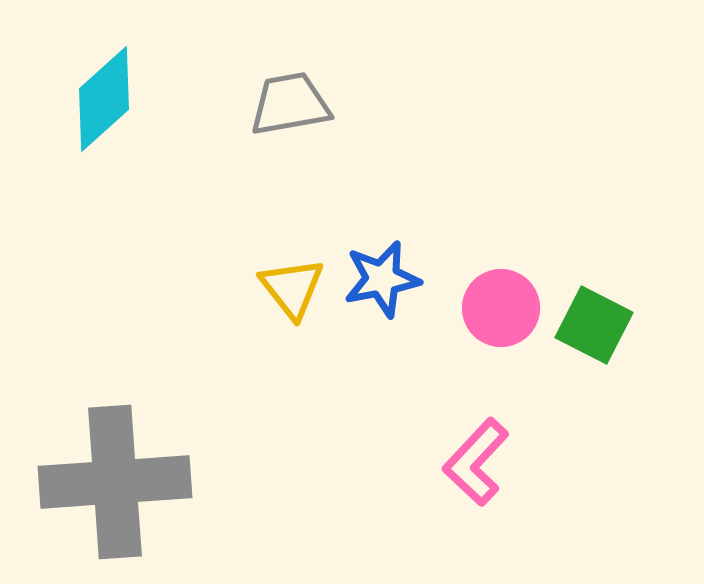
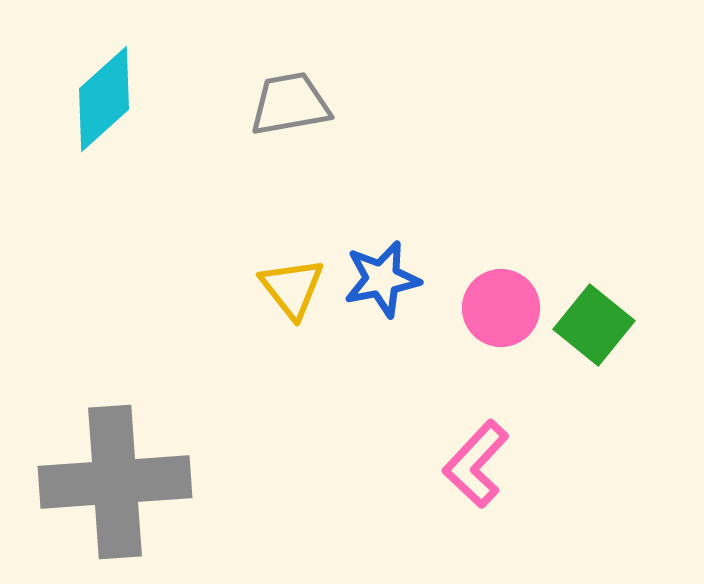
green square: rotated 12 degrees clockwise
pink L-shape: moved 2 px down
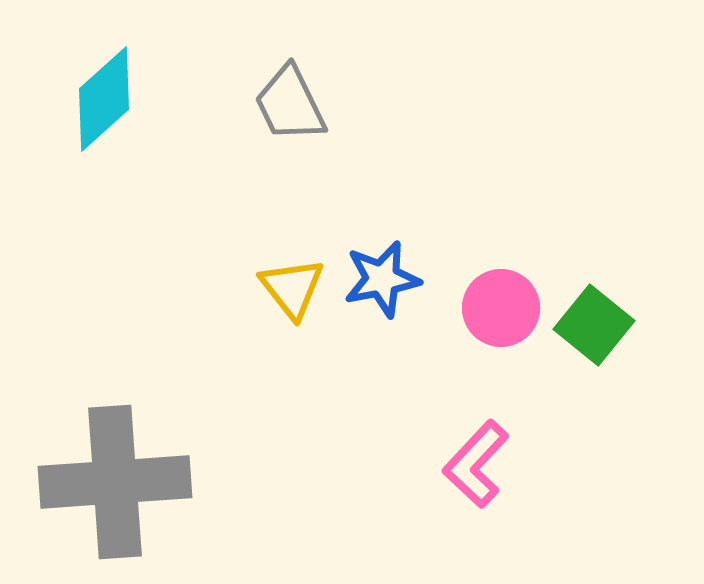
gray trapezoid: rotated 106 degrees counterclockwise
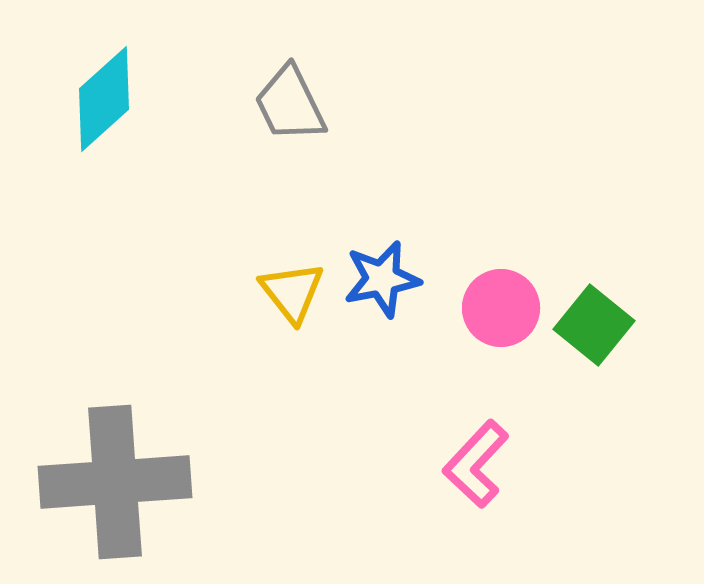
yellow triangle: moved 4 px down
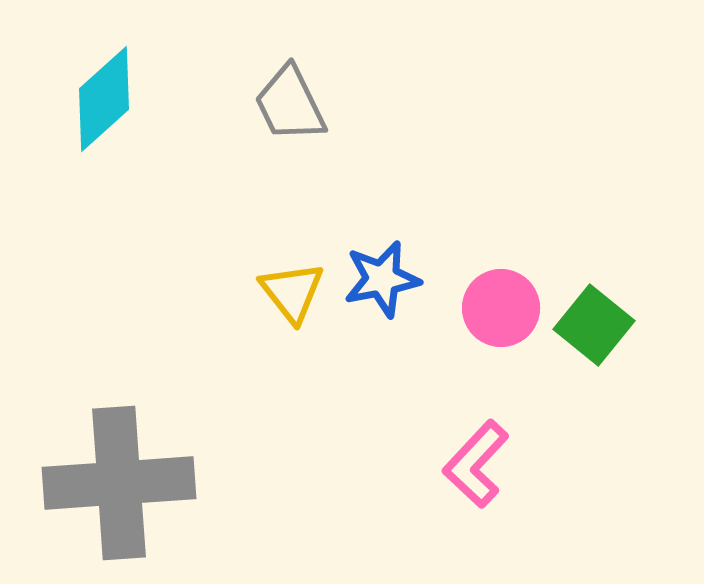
gray cross: moved 4 px right, 1 px down
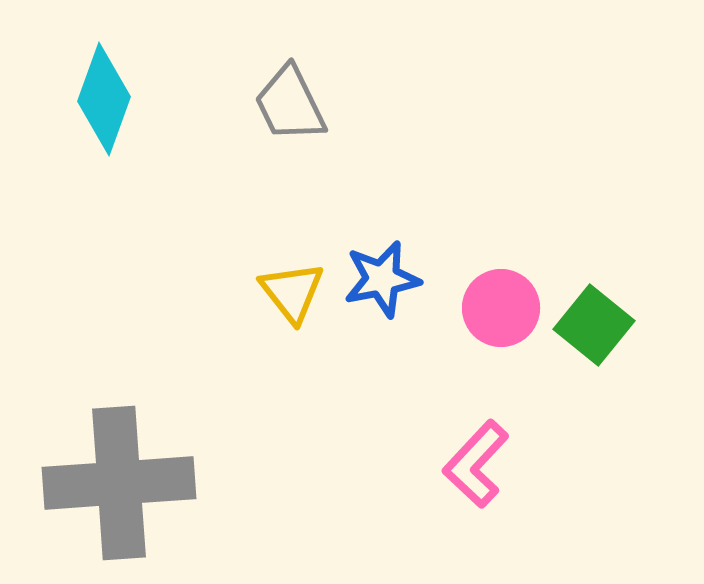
cyan diamond: rotated 28 degrees counterclockwise
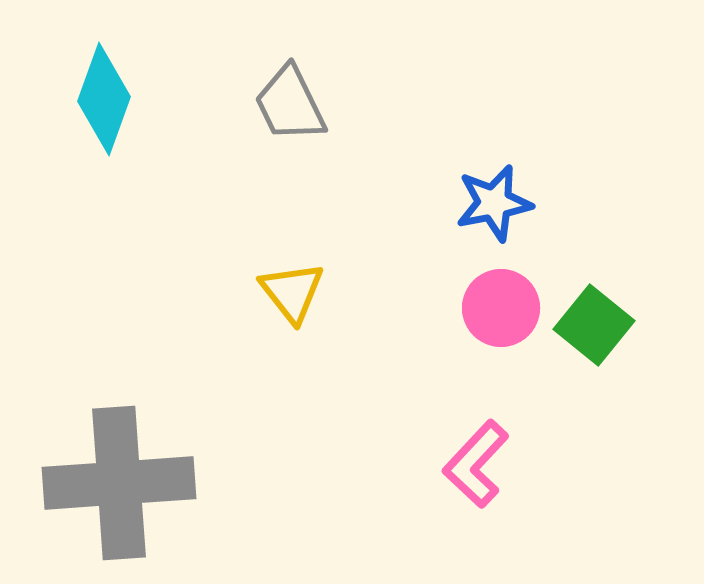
blue star: moved 112 px right, 76 px up
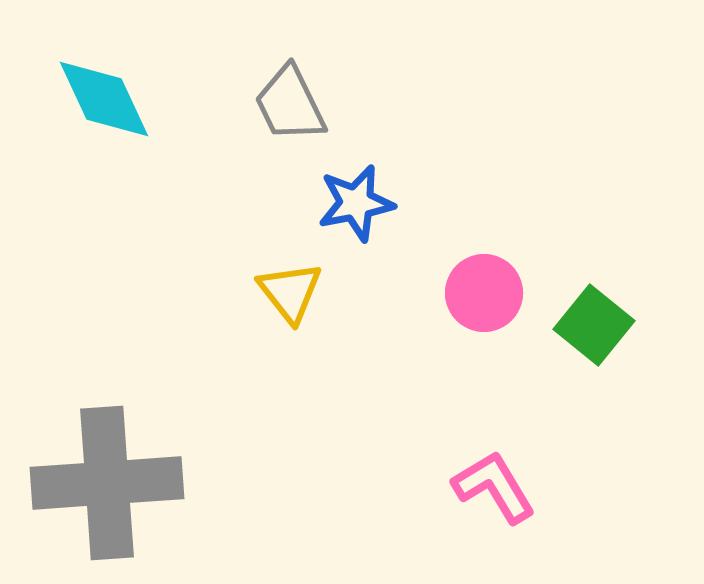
cyan diamond: rotated 45 degrees counterclockwise
blue star: moved 138 px left
yellow triangle: moved 2 px left
pink circle: moved 17 px left, 15 px up
pink L-shape: moved 18 px right, 23 px down; rotated 106 degrees clockwise
gray cross: moved 12 px left
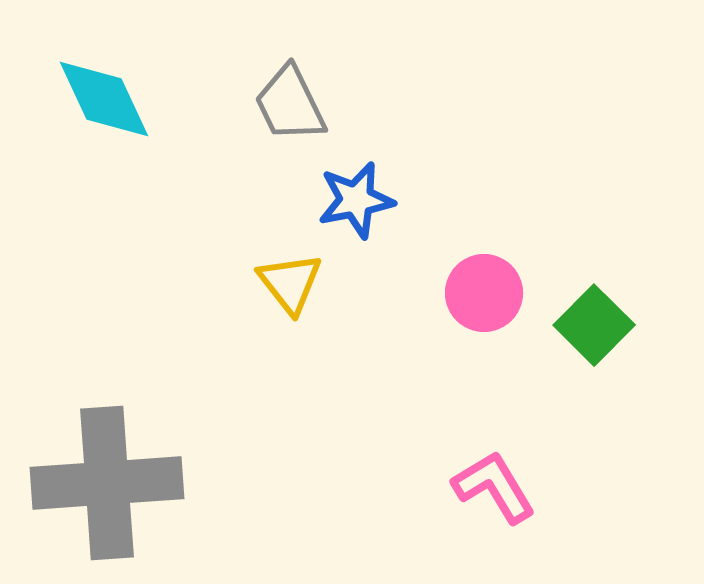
blue star: moved 3 px up
yellow triangle: moved 9 px up
green square: rotated 6 degrees clockwise
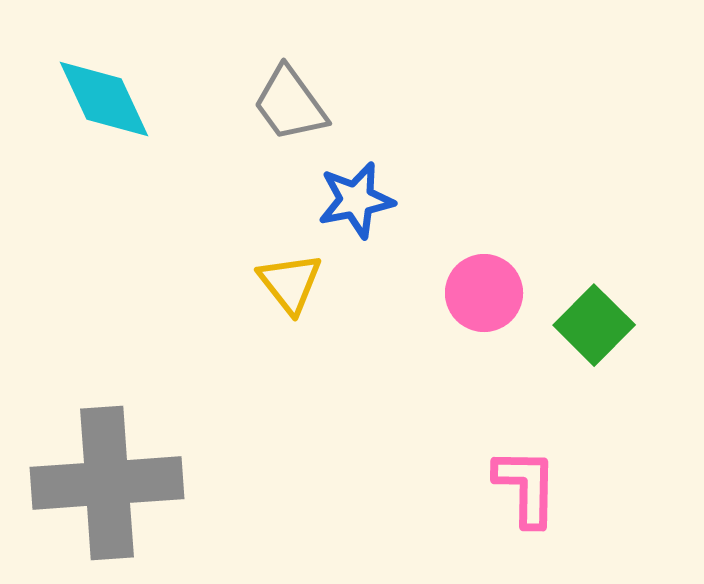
gray trapezoid: rotated 10 degrees counterclockwise
pink L-shape: moved 32 px right; rotated 32 degrees clockwise
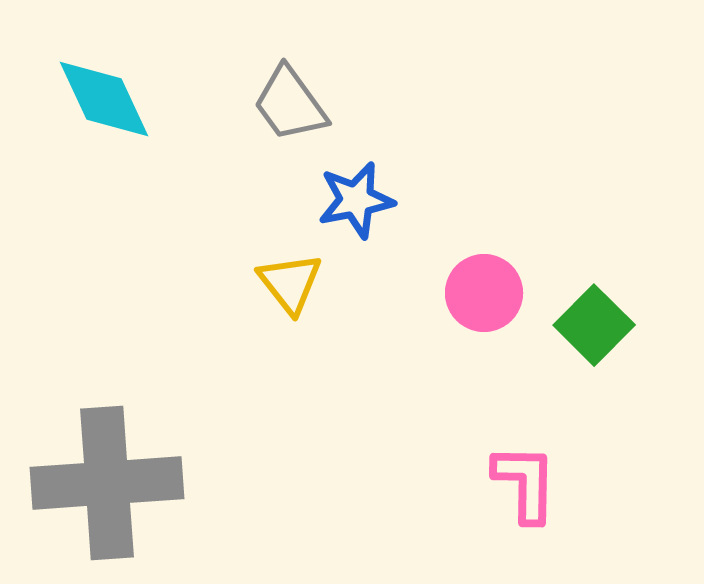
pink L-shape: moved 1 px left, 4 px up
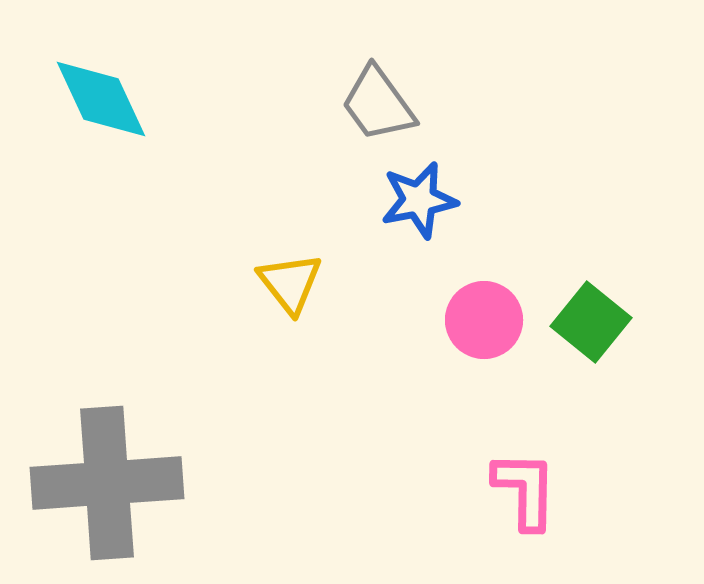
cyan diamond: moved 3 px left
gray trapezoid: moved 88 px right
blue star: moved 63 px right
pink circle: moved 27 px down
green square: moved 3 px left, 3 px up; rotated 6 degrees counterclockwise
pink L-shape: moved 7 px down
